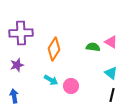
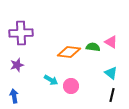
orange diamond: moved 15 px right, 3 px down; rotated 65 degrees clockwise
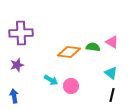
pink triangle: moved 1 px right
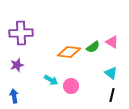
green semicircle: rotated 136 degrees clockwise
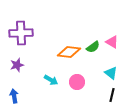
pink circle: moved 6 px right, 4 px up
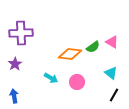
orange diamond: moved 1 px right, 2 px down
purple star: moved 2 px left, 1 px up; rotated 16 degrees counterclockwise
cyan arrow: moved 2 px up
black line: moved 2 px right; rotated 16 degrees clockwise
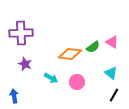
purple star: moved 10 px right; rotated 16 degrees counterclockwise
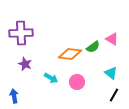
pink triangle: moved 3 px up
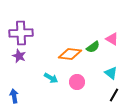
purple star: moved 6 px left, 8 px up
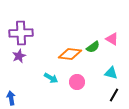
purple star: rotated 24 degrees clockwise
cyan triangle: rotated 24 degrees counterclockwise
blue arrow: moved 3 px left, 2 px down
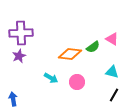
cyan triangle: moved 1 px right, 1 px up
blue arrow: moved 2 px right, 1 px down
